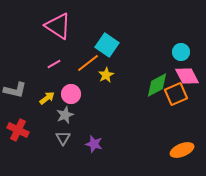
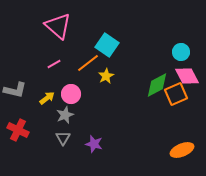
pink triangle: rotated 8 degrees clockwise
yellow star: moved 1 px down
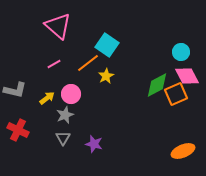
orange ellipse: moved 1 px right, 1 px down
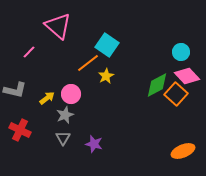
pink line: moved 25 px left, 12 px up; rotated 16 degrees counterclockwise
pink diamond: rotated 15 degrees counterclockwise
orange square: rotated 25 degrees counterclockwise
red cross: moved 2 px right
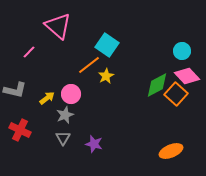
cyan circle: moved 1 px right, 1 px up
orange line: moved 1 px right, 2 px down
orange ellipse: moved 12 px left
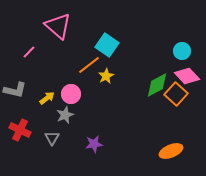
gray triangle: moved 11 px left
purple star: rotated 24 degrees counterclockwise
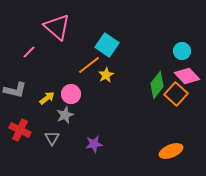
pink triangle: moved 1 px left, 1 px down
yellow star: moved 1 px up
green diamond: rotated 24 degrees counterclockwise
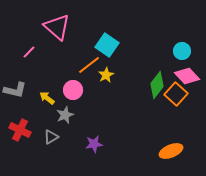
pink circle: moved 2 px right, 4 px up
yellow arrow: rotated 105 degrees counterclockwise
gray triangle: moved 1 px left, 1 px up; rotated 28 degrees clockwise
